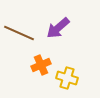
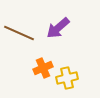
orange cross: moved 2 px right, 3 px down
yellow cross: rotated 30 degrees counterclockwise
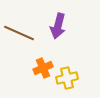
purple arrow: moved 2 px up; rotated 35 degrees counterclockwise
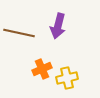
brown line: rotated 12 degrees counterclockwise
orange cross: moved 1 px left, 1 px down
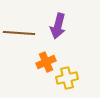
brown line: rotated 8 degrees counterclockwise
orange cross: moved 4 px right, 7 px up
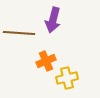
purple arrow: moved 5 px left, 6 px up
orange cross: moved 1 px up
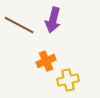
brown line: moved 8 px up; rotated 24 degrees clockwise
yellow cross: moved 1 px right, 2 px down
